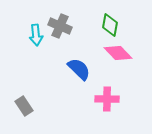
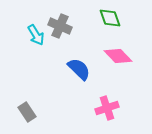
green diamond: moved 7 px up; rotated 30 degrees counterclockwise
cyan arrow: rotated 25 degrees counterclockwise
pink diamond: moved 3 px down
pink cross: moved 9 px down; rotated 20 degrees counterclockwise
gray rectangle: moved 3 px right, 6 px down
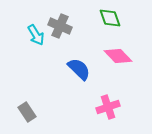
pink cross: moved 1 px right, 1 px up
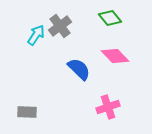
green diamond: rotated 20 degrees counterclockwise
gray cross: rotated 30 degrees clockwise
cyan arrow: rotated 115 degrees counterclockwise
pink diamond: moved 3 px left
gray rectangle: rotated 54 degrees counterclockwise
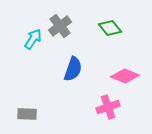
green diamond: moved 10 px down
cyan arrow: moved 3 px left, 4 px down
pink diamond: moved 10 px right, 20 px down; rotated 24 degrees counterclockwise
blue semicircle: moved 6 px left; rotated 65 degrees clockwise
gray rectangle: moved 2 px down
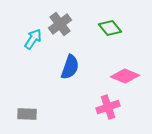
gray cross: moved 2 px up
blue semicircle: moved 3 px left, 2 px up
